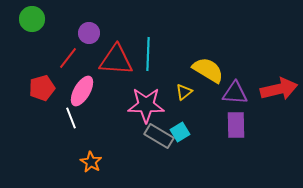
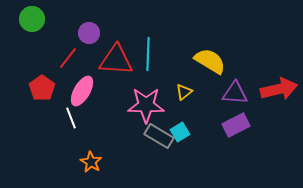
yellow semicircle: moved 2 px right, 9 px up
red pentagon: rotated 20 degrees counterclockwise
purple rectangle: rotated 64 degrees clockwise
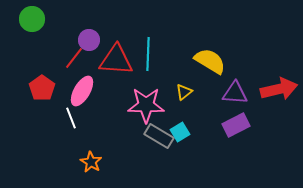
purple circle: moved 7 px down
red line: moved 6 px right
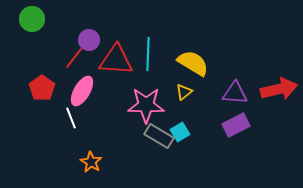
yellow semicircle: moved 17 px left, 2 px down
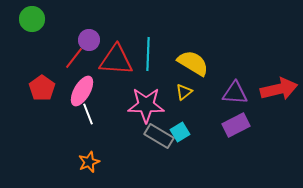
white line: moved 17 px right, 4 px up
orange star: moved 2 px left; rotated 20 degrees clockwise
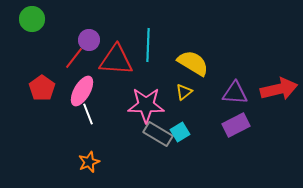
cyan line: moved 9 px up
gray rectangle: moved 1 px left, 2 px up
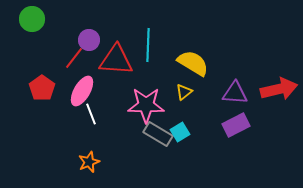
white line: moved 3 px right
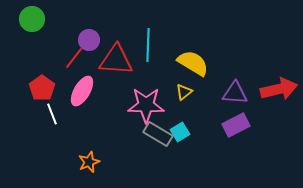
white line: moved 39 px left
